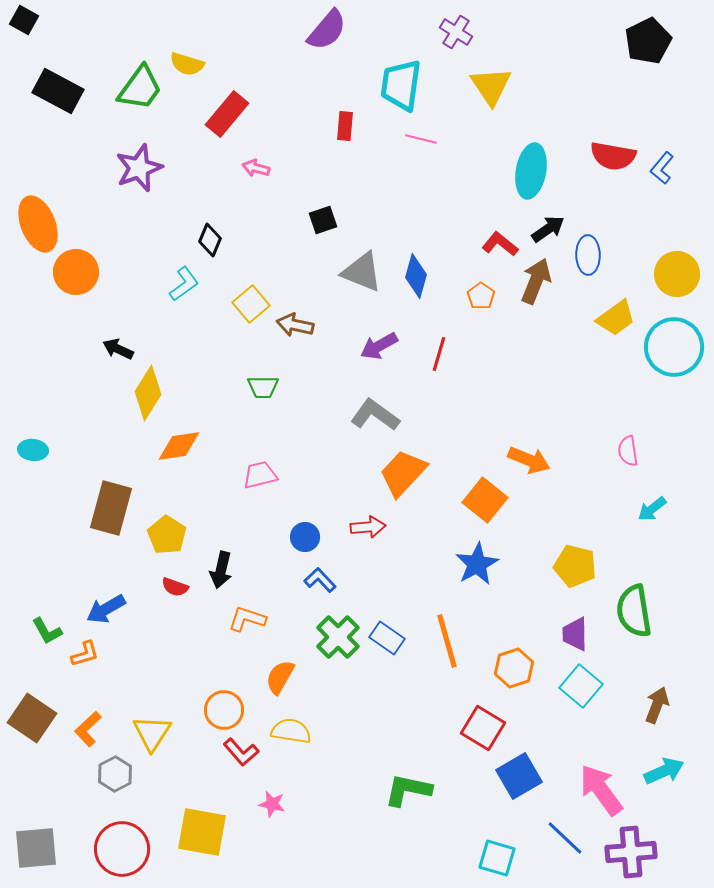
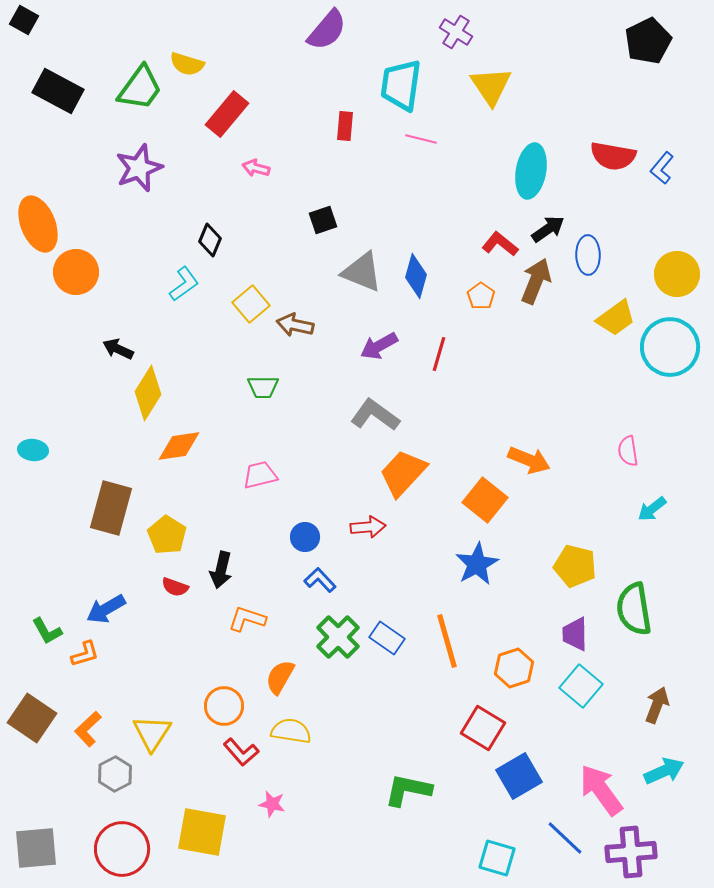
cyan circle at (674, 347): moved 4 px left
green semicircle at (634, 611): moved 2 px up
orange circle at (224, 710): moved 4 px up
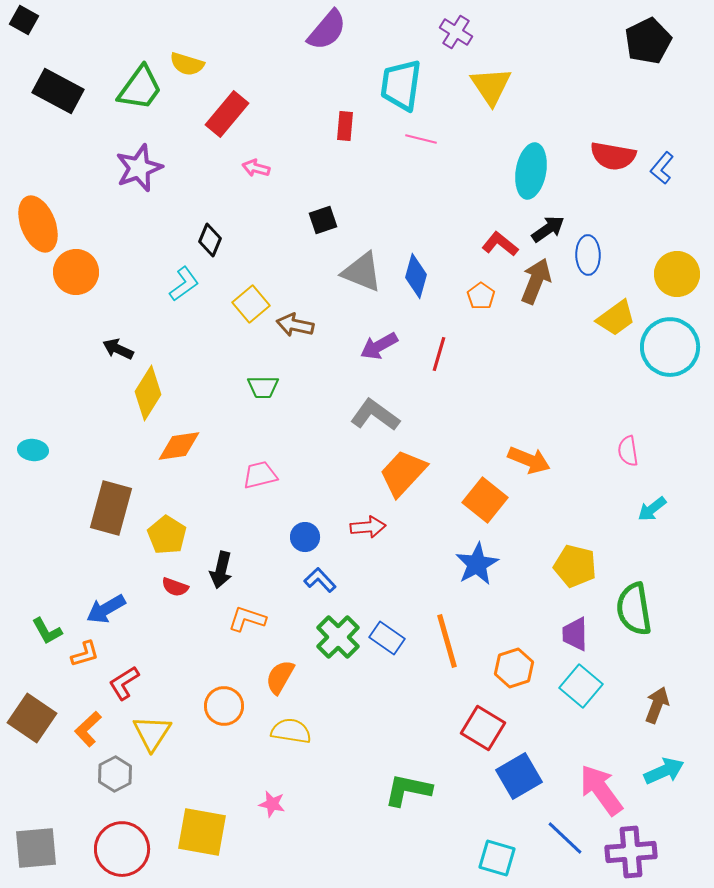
red L-shape at (241, 752): moved 117 px left, 69 px up; rotated 99 degrees clockwise
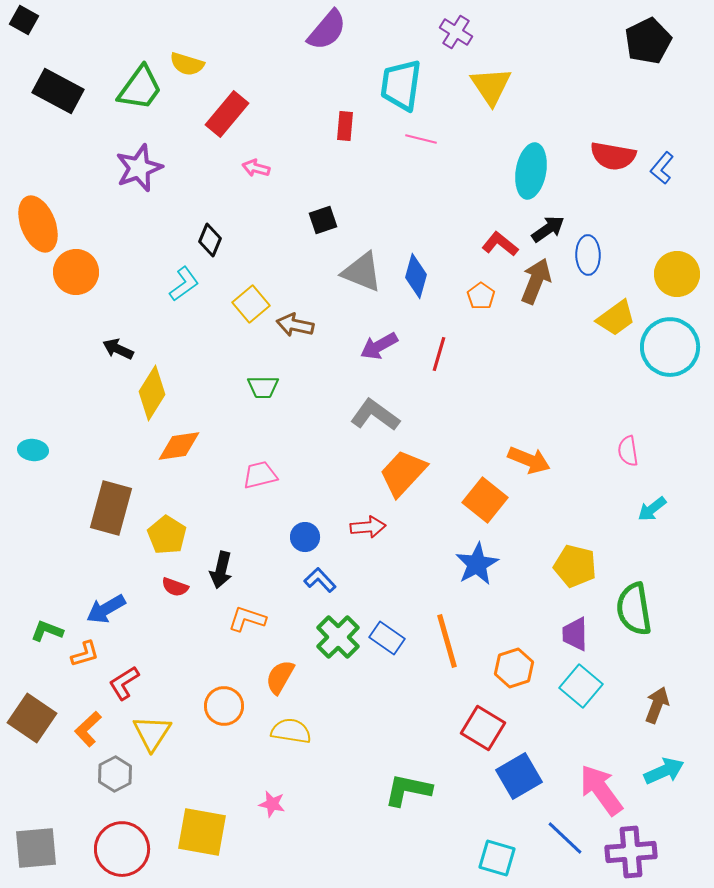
yellow diamond at (148, 393): moved 4 px right
green L-shape at (47, 631): rotated 140 degrees clockwise
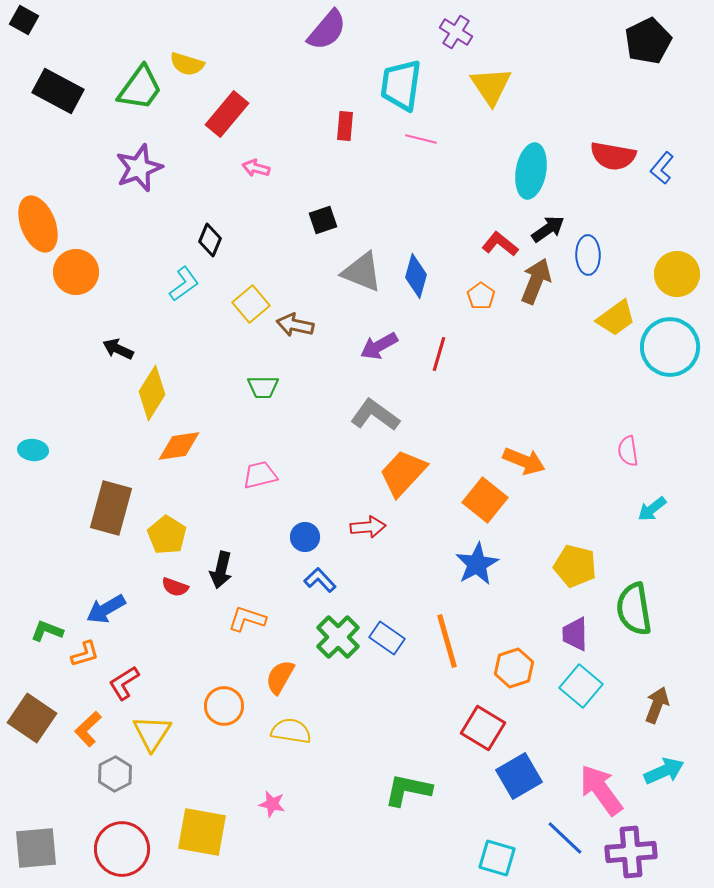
orange arrow at (529, 460): moved 5 px left, 1 px down
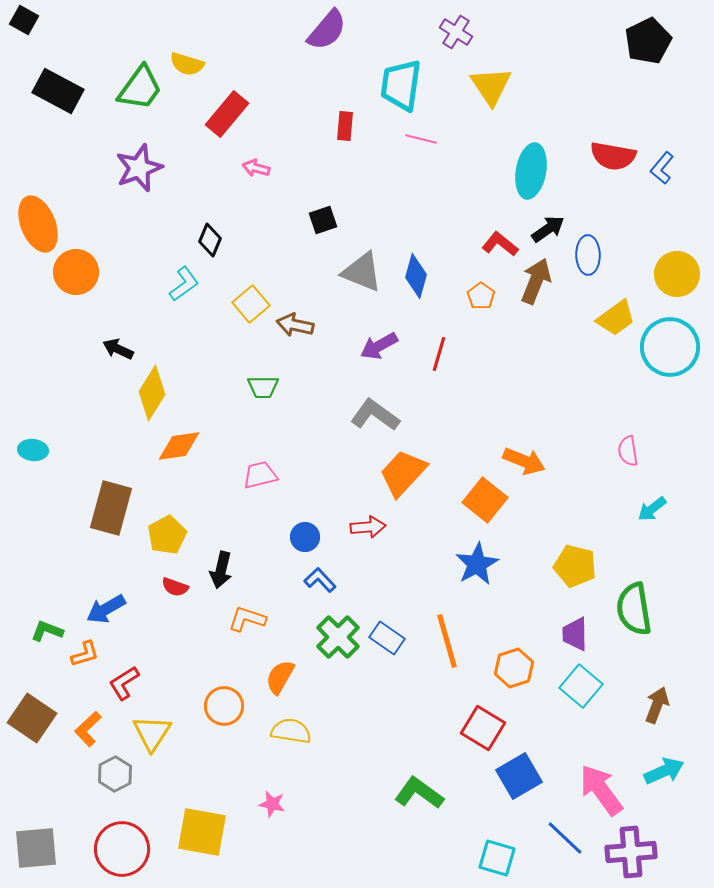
yellow pentagon at (167, 535): rotated 12 degrees clockwise
green L-shape at (408, 790): moved 11 px right, 3 px down; rotated 24 degrees clockwise
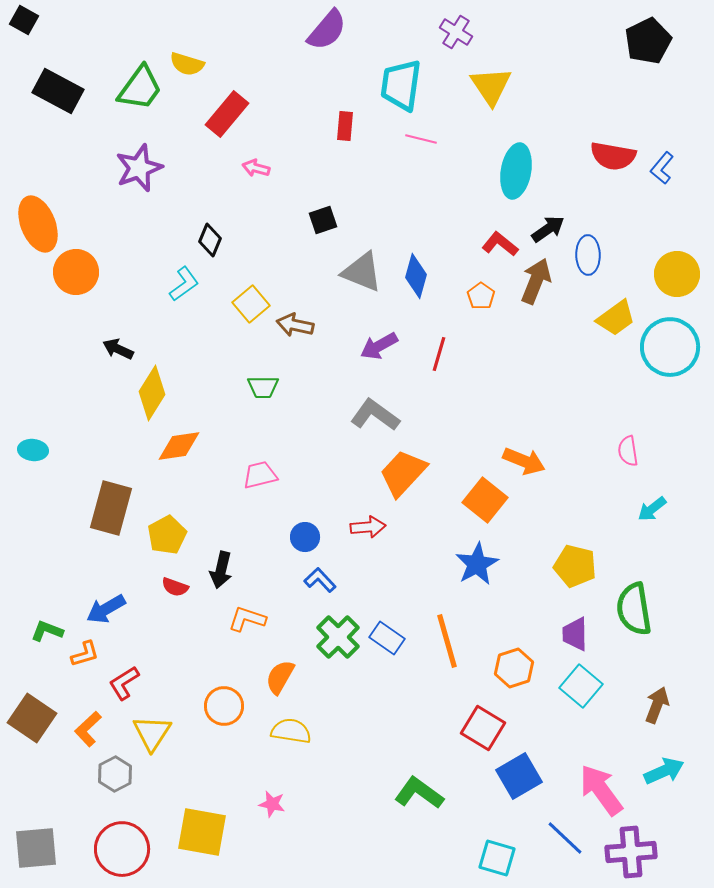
cyan ellipse at (531, 171): moved 15 px left
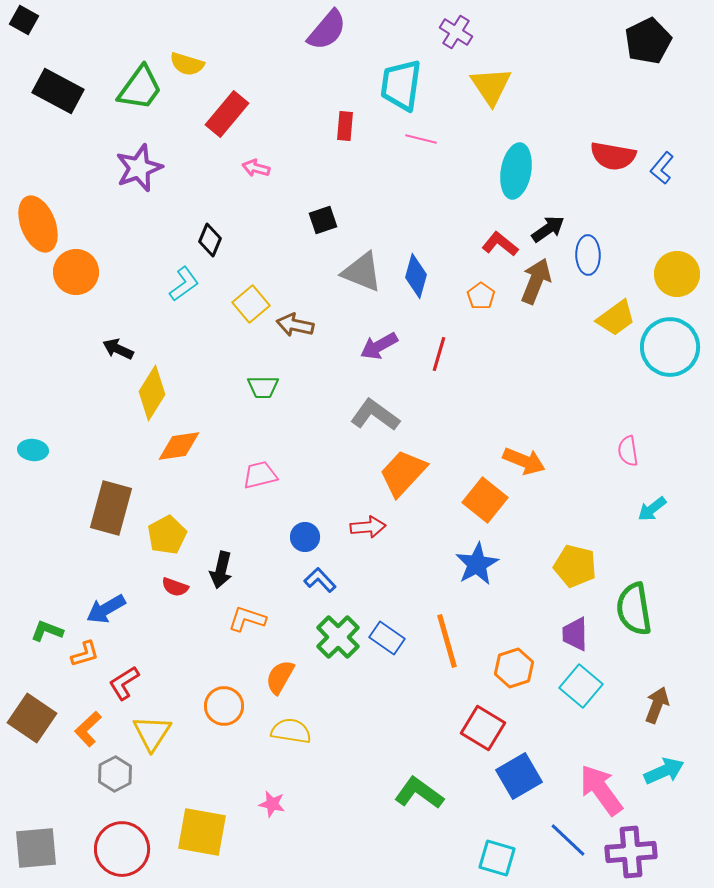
blue line at (565, 838): moved 3 px right, 2 px down
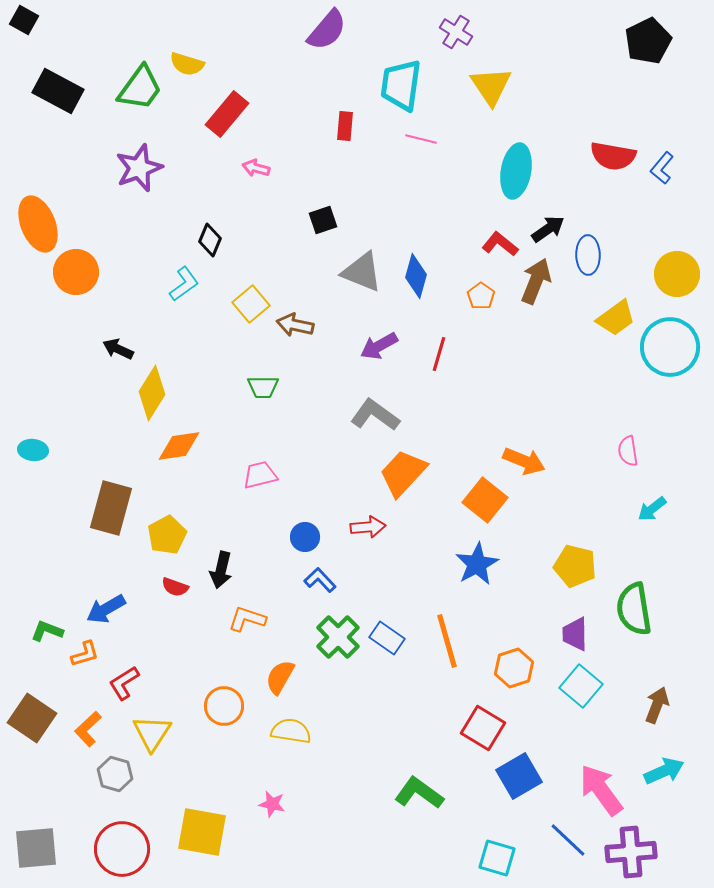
gray hexagon at (115, 774): rotated 16 degrees counterclockwise
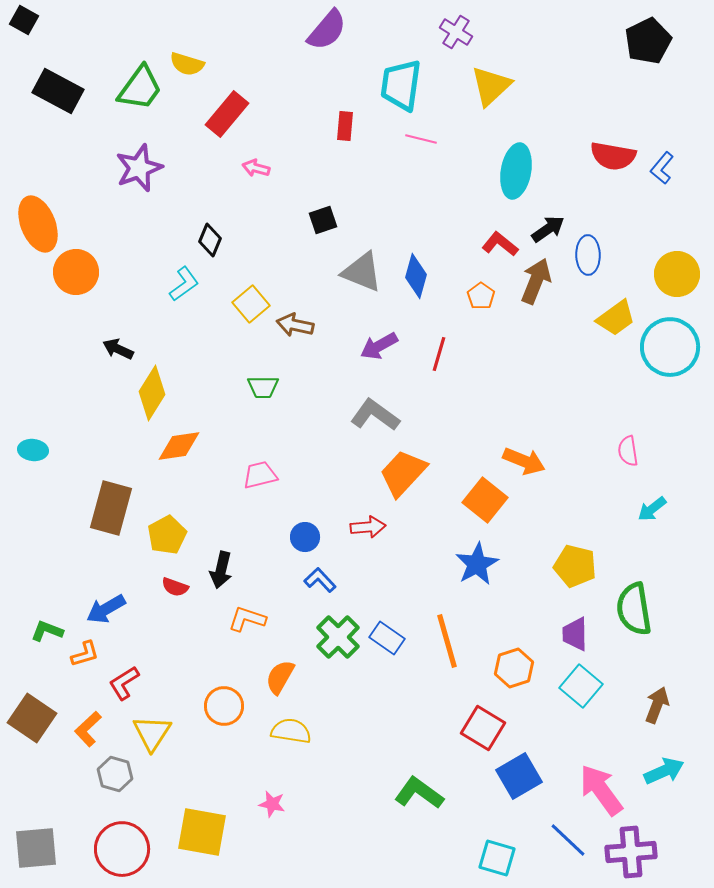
yellow triangle at (491, 86): rotated 21 degrees clockwise
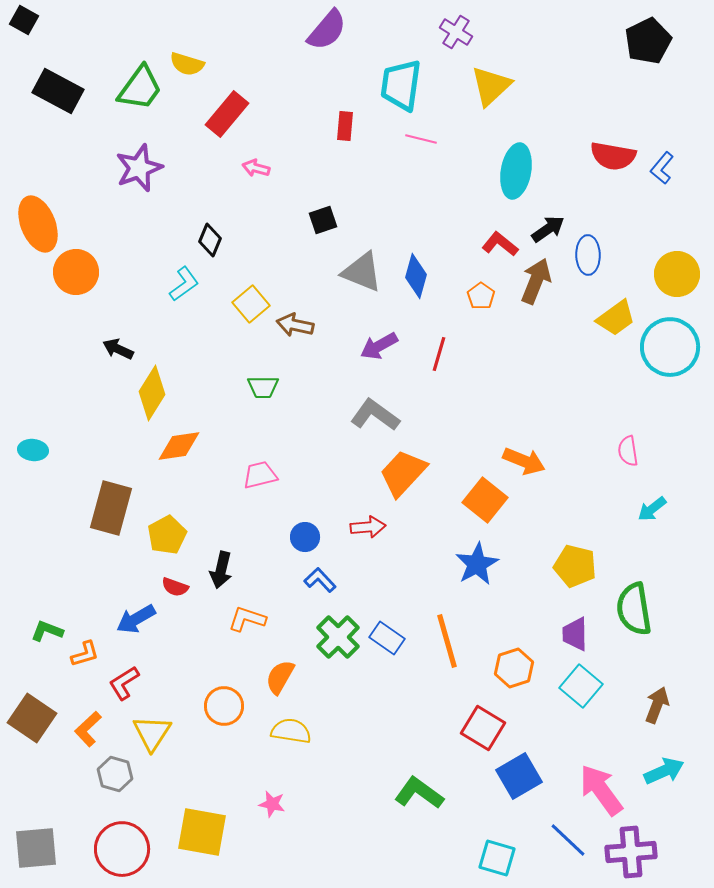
blue arrow at (106, 609): moved 30 px right, 10 px down
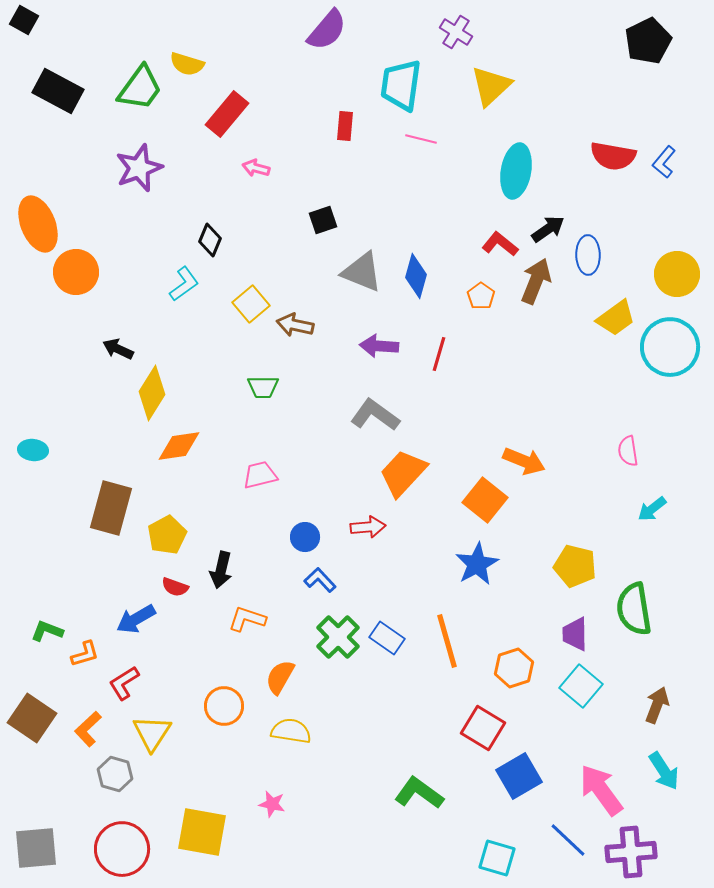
blue L-shape at (662, 168): moved 2 px right, 6 px up
purple arrow at (379, 346): rotated 33 degrees clockwise
cyan arrow at (664, 771): rotated 81 degrees clockwise
